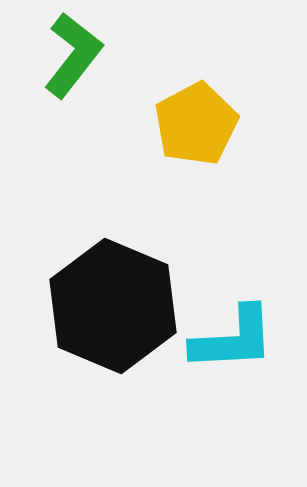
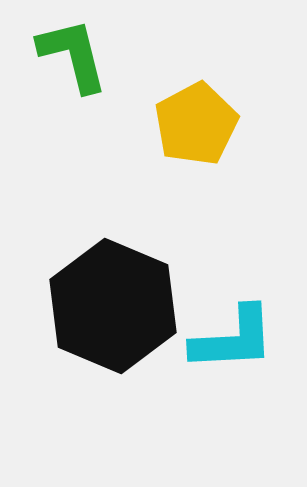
green L-shape: rotated 52 degrees counterclockwise
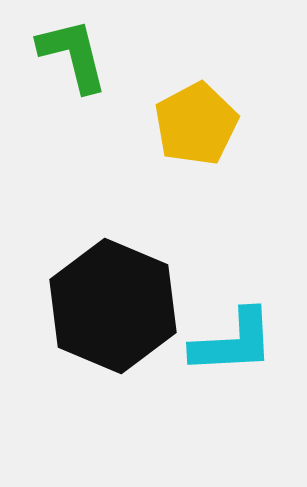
cyan L-shape: moved 3 px down
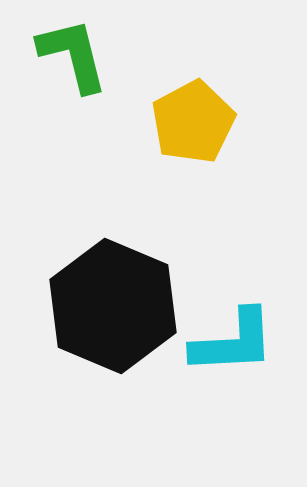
yellow pentagon: moved 3 px left, 2 px up
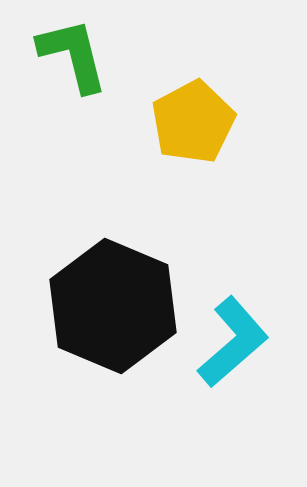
cyan L-shape: rotated 38 degrees counterclockwise
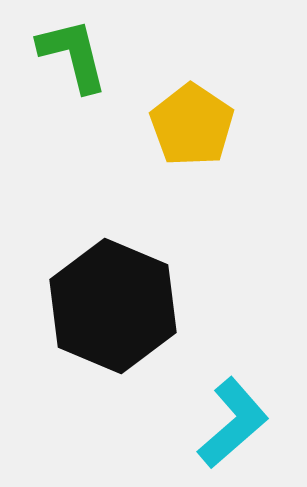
yellow pentagon: moved 1 px left, 3 px down; rotated 10 degrees counterclockwise
cyan L-shape: moved 81 px down
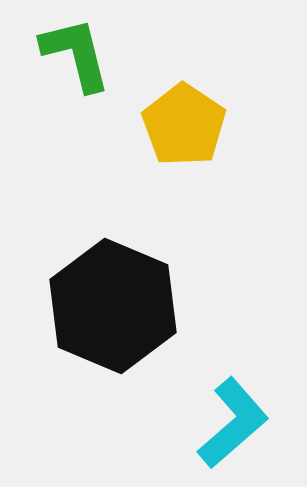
green L-shape: moved 3 px right, 1 px up
yellow pentagon: moved 8 px left
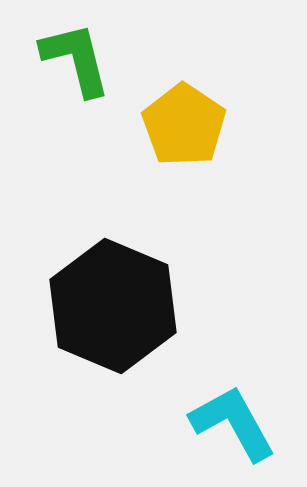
green L-shape: moved 5 px down
cyan L-shape: rotated 78 degrees counterclockwise
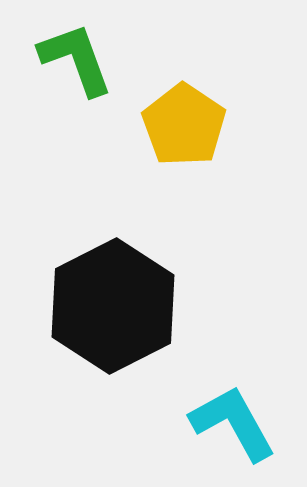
green L-shape: rotated 6 degrees counterclockwise
black hexagon: rotated 10 degrees clockwise
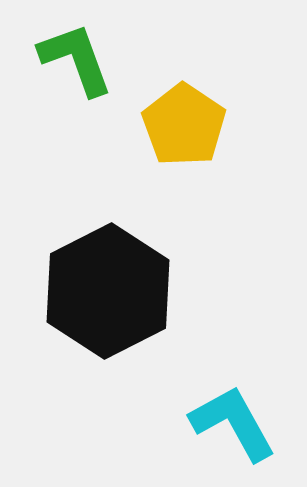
black hexagon: moved 5 px left, 15 px up
